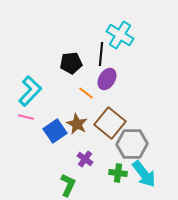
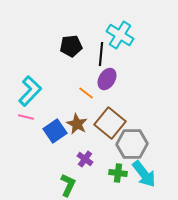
black pentagon: moved 17 px up
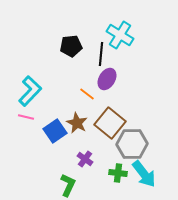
orange line: moved 1 px right, 1 px down
brown star: moved 1 px up
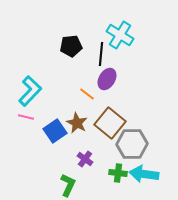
cyan arrow: rotated 136 degrees clockwise
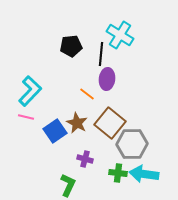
purple ellipse: rotated 25 degrees counterclockwise
purple cross: rotated 21 degrees counterclockwise
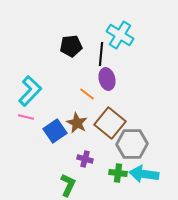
purple ellipse: rotated 20 degrees counterclockwise
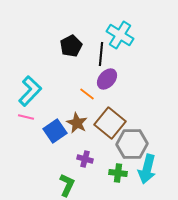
black pentagon: rotated 20 degrees counterclockwise
purple ellipse: rotated 55 degrees clockwise
cyan arrow: moved 3 px right, 5 px up; rotated 84 degrees counterclockwise
green L-shape: moved 1 px left
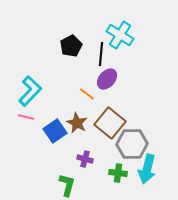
green L-shape: rotated 10 degrees counterclockwise
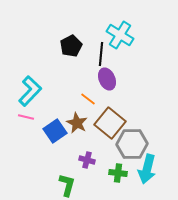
purple ellipse: rotated 65 degrees counterclockwise
orange line: moved 1 px right, 5 px down
purple cross: moved 2 px right, 1 px down
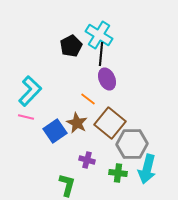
cyan cross: moved 21 px left
